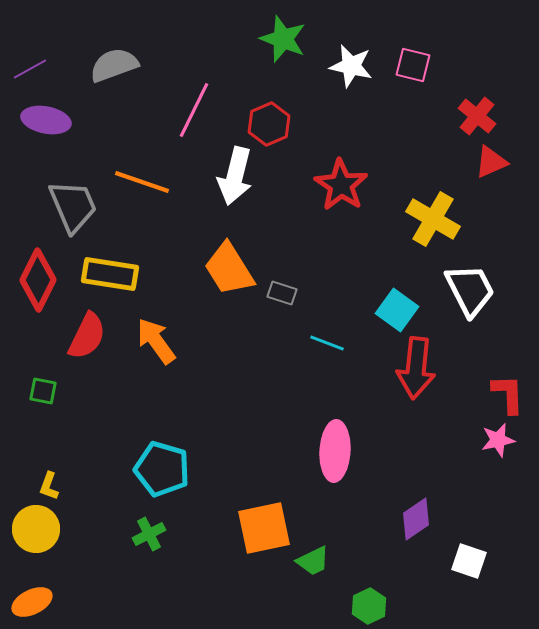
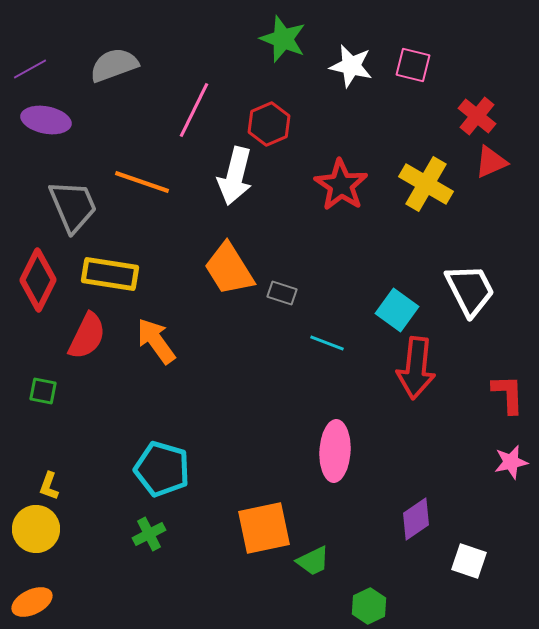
yellow cross: moved 7 px left, 35 px up
pink star: moved 13 px right, 22 px down
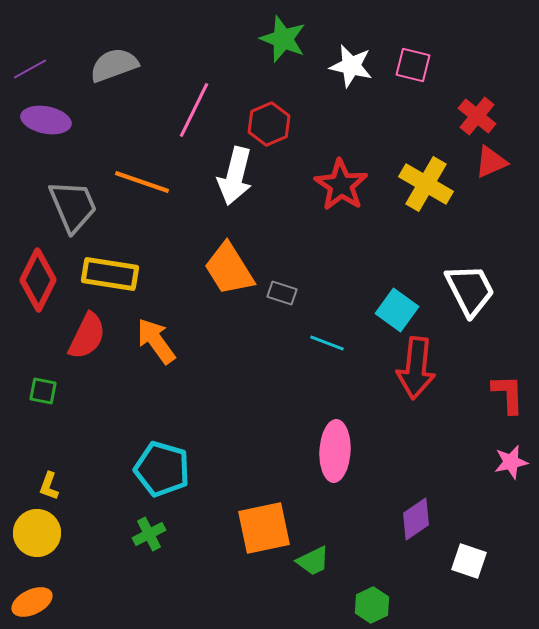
yellow circle: moved 1 px right, 4 px down
green hexagon: moved 3 px right, 1 px up
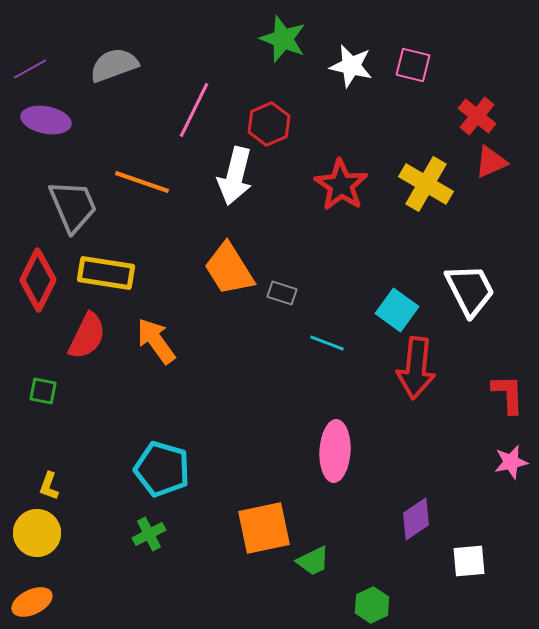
yellow rectangle: moved 4 px left, 1 px up
white square: rotated 24 degrees counterclockwise
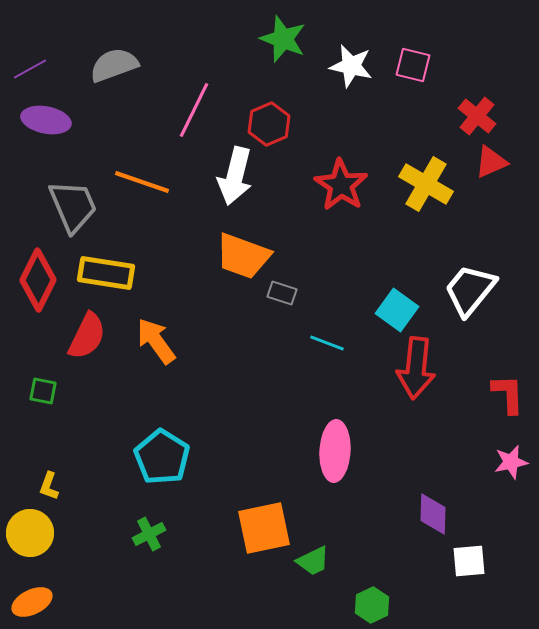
orange trapezoid: moved 14 px right, 13 px up; rotated 38 degrees counterclockwise
white trapezoid: rotated 114 degrees counterclockwise
cyan pentagon: moved 12 px up; rotated 16 degrees clockwise
purple diamond: moved 17 px right, 5 px up; rotated 54 degrees counterclockwise
yellow circle: moved 7 px left
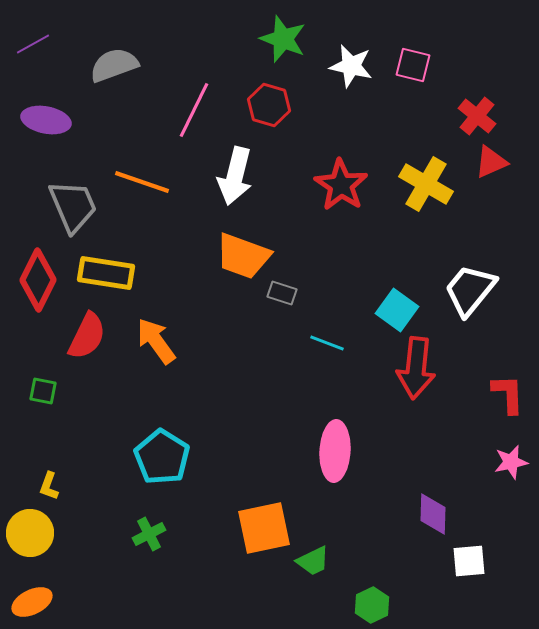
purple line: moved 3 px right, 25 px up
red hexagon: moved 19 px up; rotated 21 degrees counterclockwise
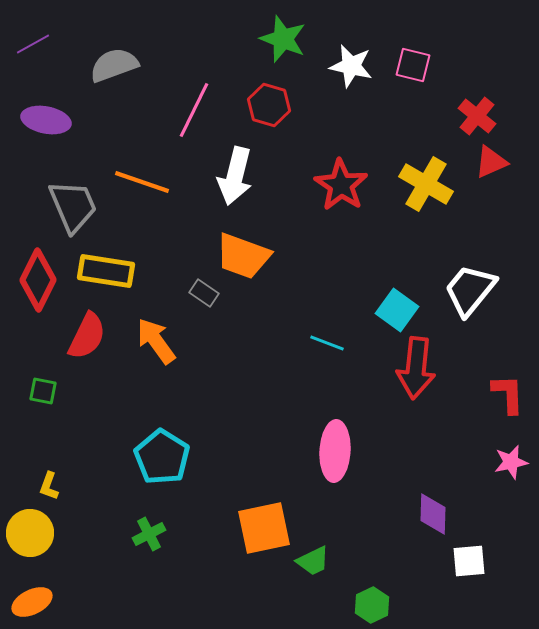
yellow rectangle: moved 2 px up
gray rectangle: moved 78 px left; rotated 16 degrees clockwise
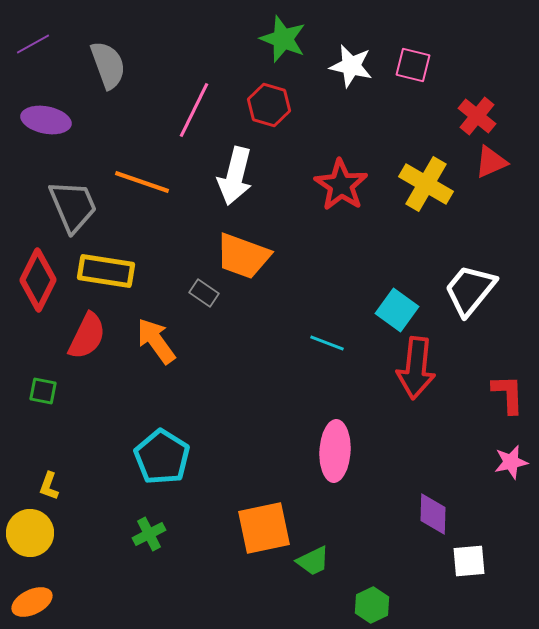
gray semicircle: moved 6 px left; rotated 90 degrees clockwise
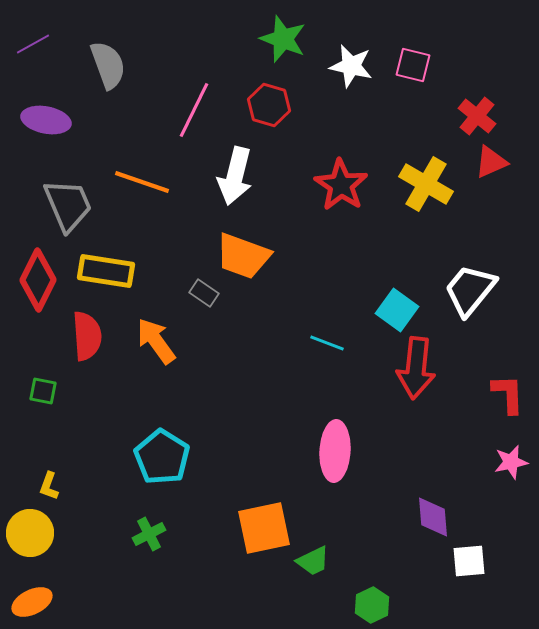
gray trapezoid: moved 5 px left, 1 px up
red semicircle: rotated 30 degrees counterclockwise
purple diamond: moved 3 px down; rotated 6 degrees counterclockwise
